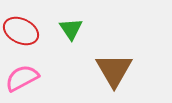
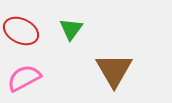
green triangle: rotated 10 degrees clockwise
pink semicircle: moved 2 px right
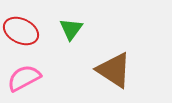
brown triangle: rotated 27 degrees counterclockwise
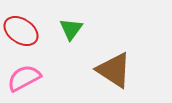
red ellipse: rotated 8 degrees clockwise
